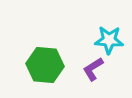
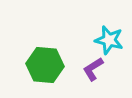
cyan star: rotated 12 degrees clockwise
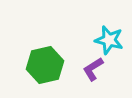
green hexagon: rotated 18 degrees counterclockwise
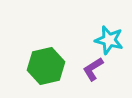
green hexagon: moved 1 px right, 1 px down
